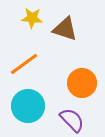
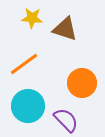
purple semicircle: moved 6 px left
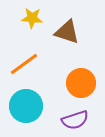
brown triangle: moved 2 px right, 3 px down
orange circle: moved 1 px left
cyan circle: moved 2 px left
purple semicircle: moved 9 px right; rotated 116 degrees clockwise
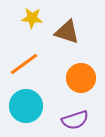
orange circle: moved 5 px up
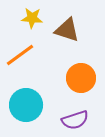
brown triangle: moved 2 px up
orange line: moved 4 px left, 9 px up
cyan circle: moved 1 px up
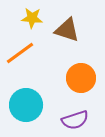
orange line: moved 2 px up
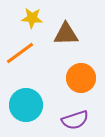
brown triangle: moved 1 px left, 4 px down; rotated 20 degrees counterclockwise
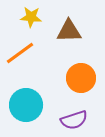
yellow star: moved 1 px left, 1 px up
brown triangle: moved 3 px right, 3 px up
purple semicircle: moved 1 px left
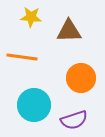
orange line: moved 2 px right, 4 px down; rotated 44 degrees clockwise
cyan circle: moved 8 px right
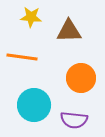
purple semicircle: rotated 24 degrees clockwise
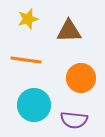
yellow star: moved 3 px left, 2 px down; rotated 20 degrees counterclockwise
orange line: moved 4 px right, 3 px down
